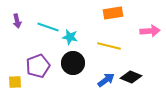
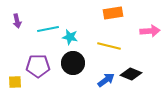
cyan line: moved 2 px down; rotated 30 degrees counterclockwise
purple pentagon: rotated 20 degrees clockwise
black diamond: moved 3 px up
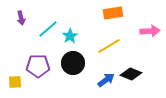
purple arrow: moved 4 px right, 3 px up
cyan line: rotated 30 degrees counterclockwise
cyan star: moved 1 px up; rotated 28 degrees clockwise
yellow line: rotated 45 degrees counterclockwise
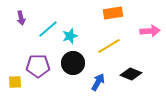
cyan star: rotated 14 degrees clockwise
blue arrow: moved 8 px left, 2 px down; rotated 24 degrees counterclockwise
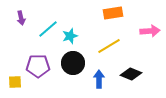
blue arrow: moved 1 px right, 3 px up; rotated 30 degrees counterclockwise
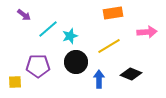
purple arrow: moved 3 px right, 3 px up; rotated 40 degrees counterclockwise
pink arrow: moved 3 px left, 1 px down
black circle: moved 3 px right, 1 px up
